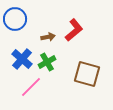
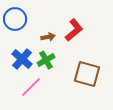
green cross: moved 1 px left, 2 px up
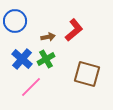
blue circle: moved 2 px down
green cross: moved 1 px up
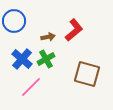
blue circle: moved 1 px left
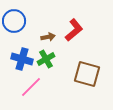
blue cross: rotated 25 degrees counterclockwise
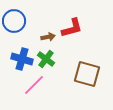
red L-shape: moved 2 px left, 2 px up; rotated 25 degrees clockwise
green cross: rotated 24 degrees counterclockwise
pink line: moved 3 px right, 2 px up
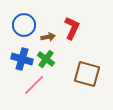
blue circle: moved 10 px right, 4 px down
red L-shape: rotated 50 degrees counterclockwise
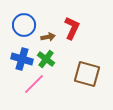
pink line: moved 1 px up
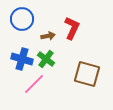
blue circle: moved 2 px left, 6 px up
brown arrow: moved 1 px up
